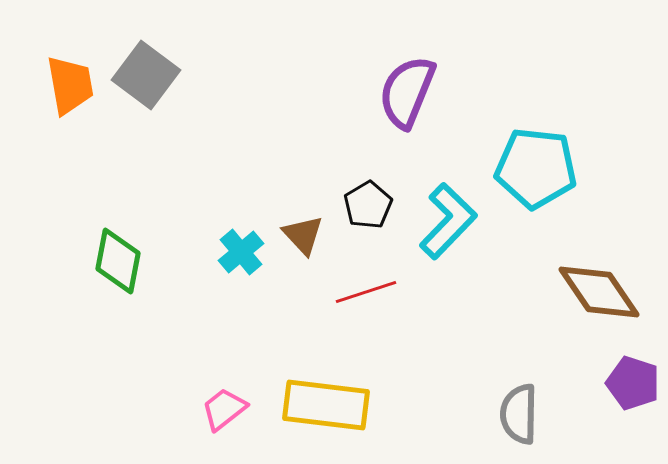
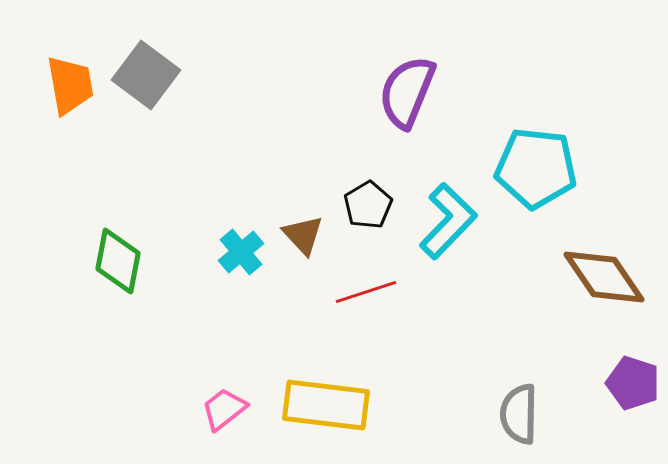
brown diamond: moved 5 px right, 15 px up
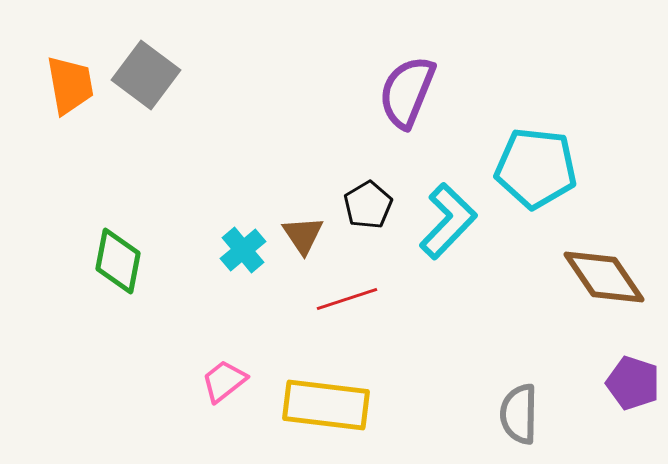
brown triangle: rotated 9 degrees clockwise
cyan cross: moved 2 px right, 2 px up
red line: moved 19 px left, 7 px down
pink trapezoid: moved 28 px up
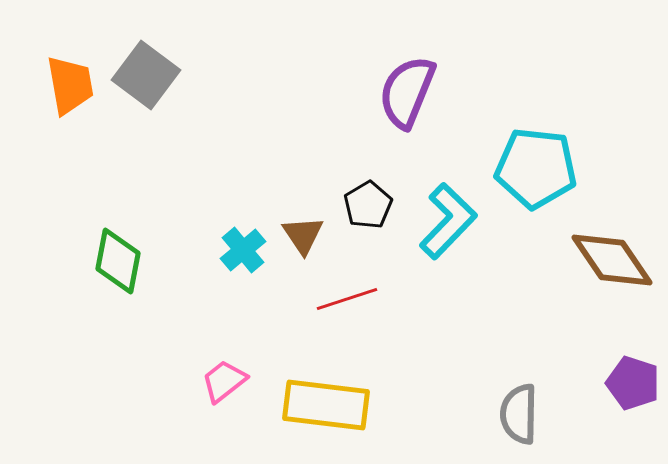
brown diamond: moved 8 px right, 17 px up
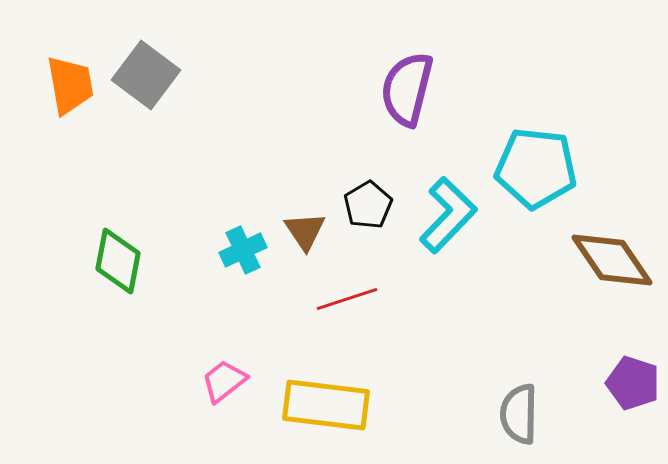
purple semicircle: moved 3 px up; rotated 8 degrees counterclockwise
cyan L-shape: moved 6 px up
brown triangle: moved 2 px right, 4 px up
cyan cross: rotated 15 degrees clockwise
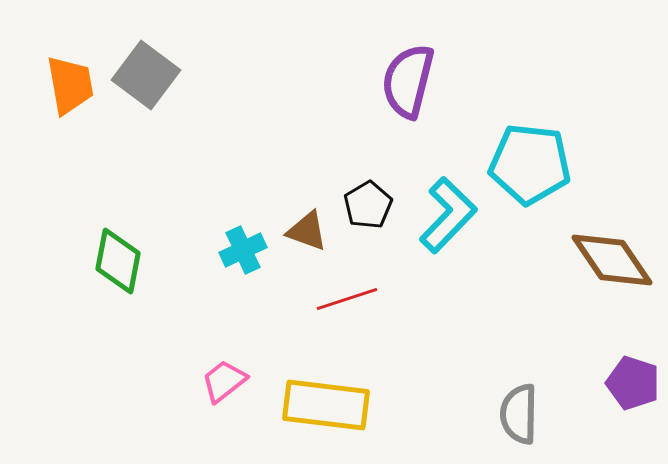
purple semicircle: moved 1 px right, 8 px up
cyan pentagon: moved 6 px left, 4 px up
brown triangle: moved 2 px right; rotated 36 degrees counterclockwise
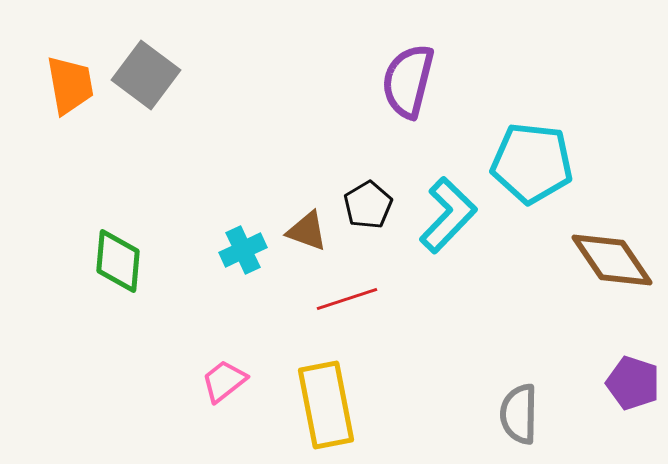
cyan pentagon: moved 2 px right, 1 px up
green diamond: rotated 6 degrees counterclockwise
yellow rectangle: rotated 72 degrees clockwise
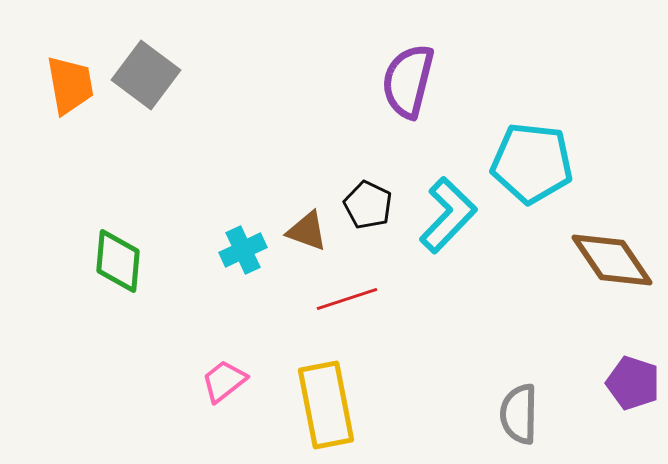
black pentagon: rotated 15 degrees counterclockwise
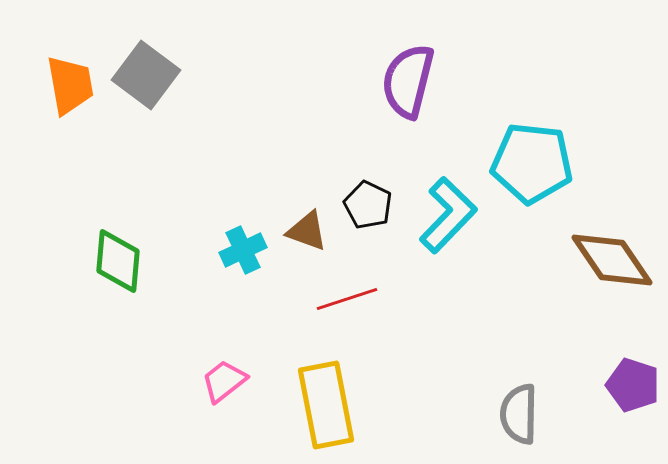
purple pentagon: moved 2 px down
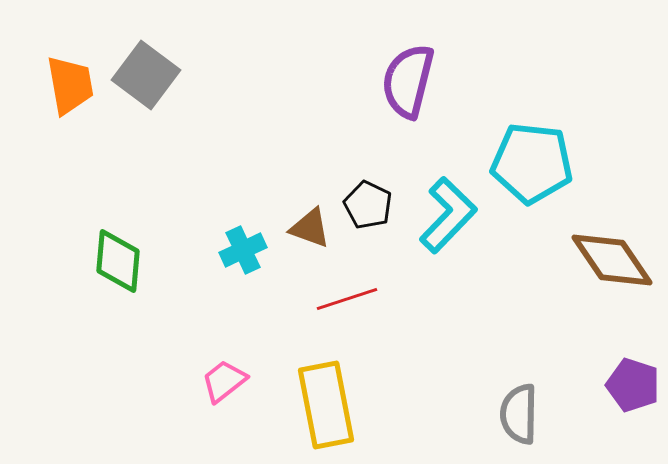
brown triangle: moved 3 px right, 3 px up
